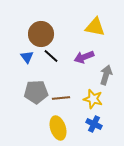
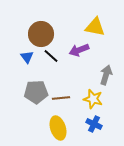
purple arrow: moved 5 px left, 7 px up
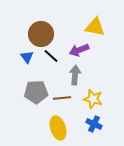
gray arrow: moved 31 px left; rotated 12 degrees counterclockwise
brown line: moved 1 px right
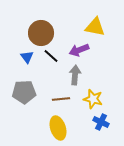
brown circle: moved 1 px up
gray pentagon: moved 12 px left
brown line: moved 1 px left, 1 px down
blue cross: moved 7 px right, 2 px up
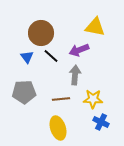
yellow star: rotated 12 degrees counterclockwise
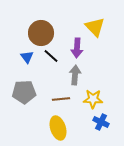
yellow triangle: rotated 35 degrees clockwise
purple arrow: moved 2 px left, 2 px up; rotated 66 degrees counterclockwise
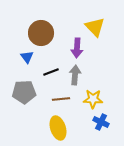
black line: moved 16 px down; rotated 63 degrees counterclockwise
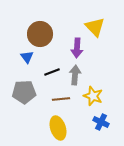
brown circle: moved 1 px left, 1 px down
black line: moved 1 px right
yellow star: moved 3 px up; rotated 18 degrees clockwise
